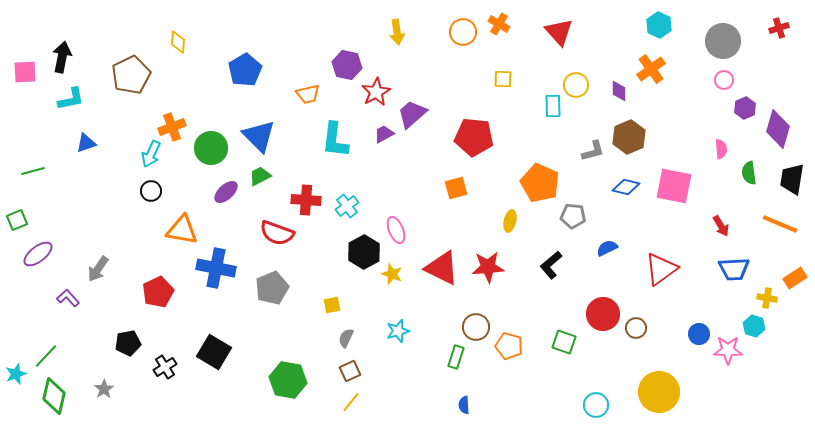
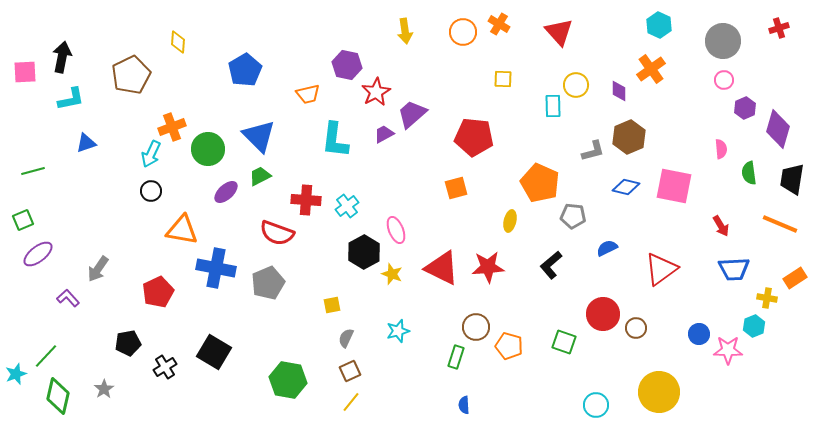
yellow arrow at (397, 32): moved 8 px right, 1 px up
green circle at (211, 148): moved 3 px left, 1 px down
green square at (17, 220): moved 6 px right
gray pentagon at (272, 288): moved 4 px left, 5 px up
cyan hexagon at (754, 326): rotated 20 degrees clockwise
green diamond at (54, 396): moved 4 px right
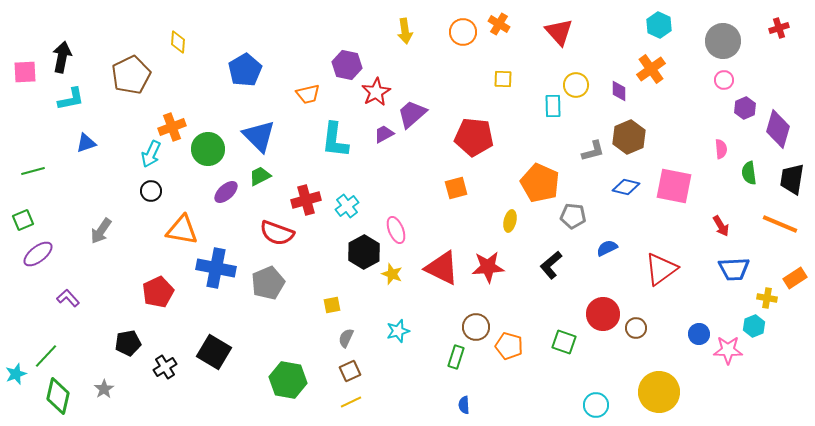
red cross at (306, 200): rotated 20 degrees counterclockwise
gray arrow at (98, 269): moved 3 px right, 38 px up
yellow line at (351, 402): rotated 25 degrees clockwise
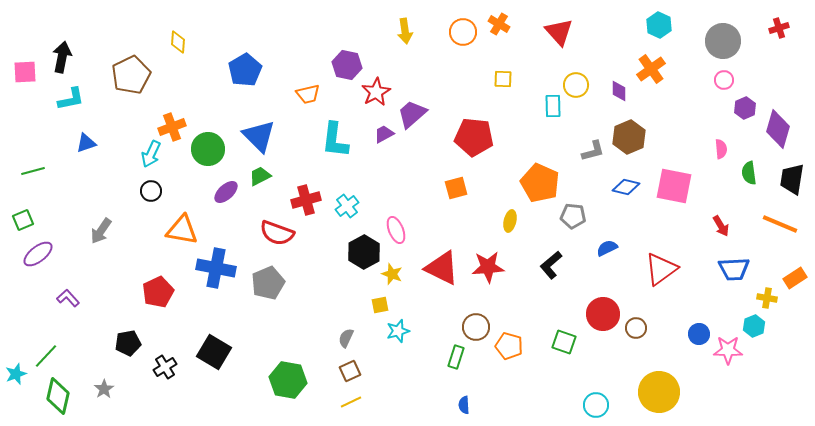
yellow square at (332, 305): moved 48 px right
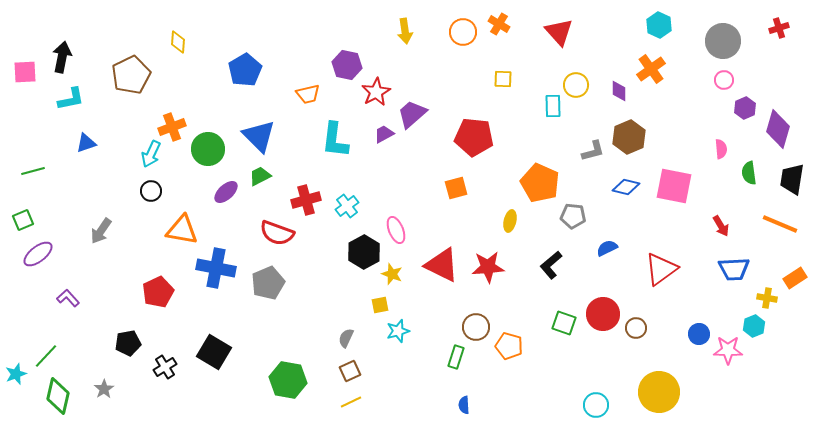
red triangle at (442, 268): moved 3 px up
green square at (564, 342): moved 19 px up
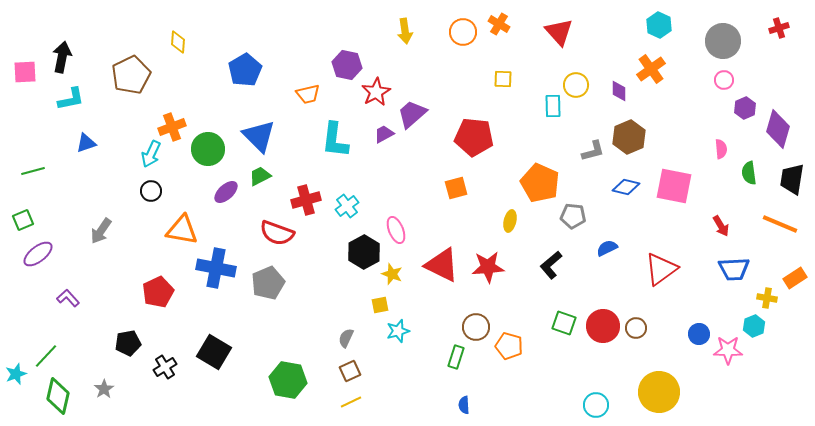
red circle at (603, 314): moved 12 px down
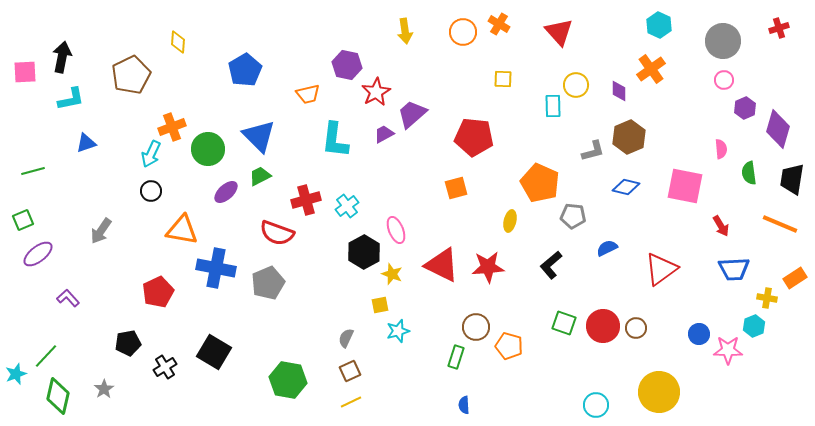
pink square at (674, 186): moved 11 px right
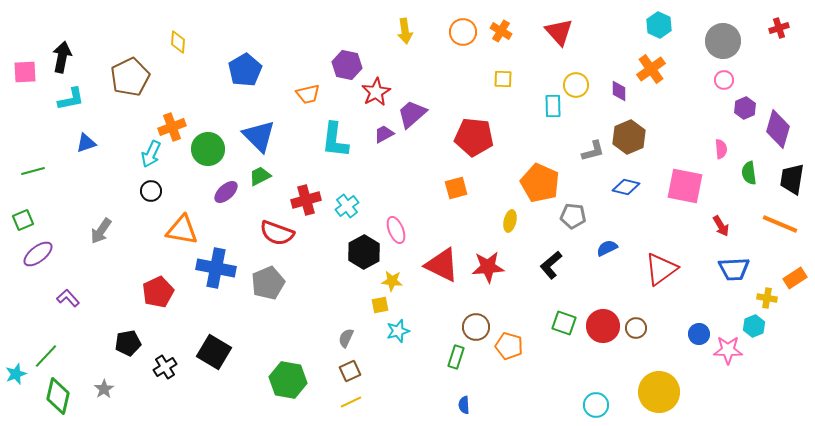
orange cross at (499, 24): moved 2 px right, 7 px down
brown pentagon at (131, 75): moved 1 px left, 2 px down
yellow star at (392, 274): moved 7 px down; rotated 15 degrees counterclockwise
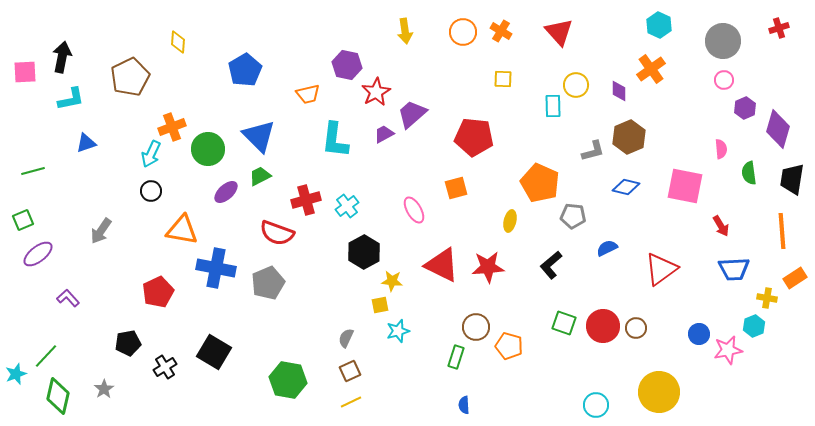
orange line at (780, 224): moved 2 px right, 7 px down; rotated 63 degrees clockwise
pink ellipse at (396, 230): moved 18 px right, 20 px up; rotated 8 degrees counterclockwise
pink star at (728, 350): rotated 12 degrees counterclockwise
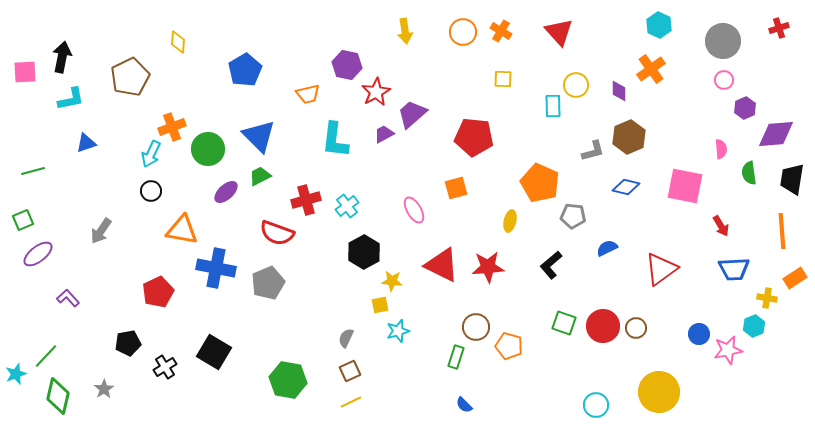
purple diamond at (778, 129): moved 2 px left, 5 px down; rotated 69 degrees clockwise
blue semicircle at (464, 405): rotated 42 degrees counterclockwise
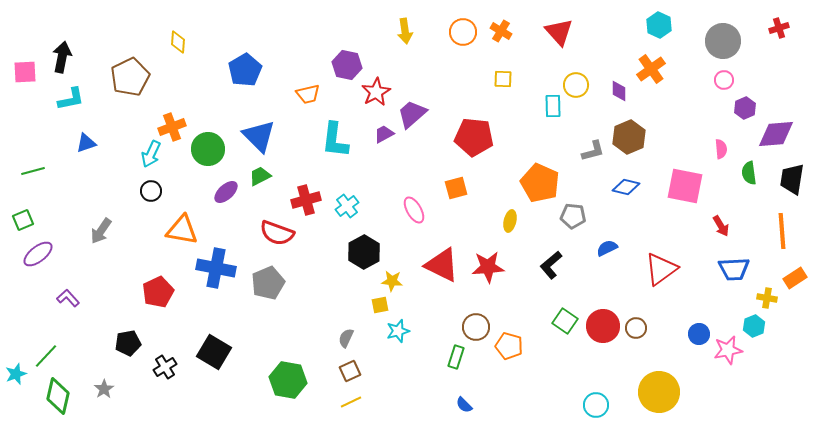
green square at (564, 323): moved 1 px right, 2 px up; rotated 15 degrees clockwise
